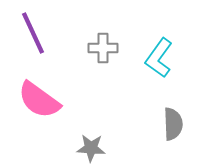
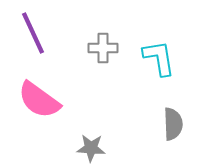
cyan L-shape: rotated 135 degrees clockwise
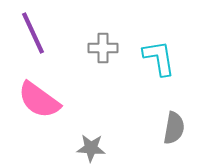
gray semicircle: moved 1 px right, 4 px down; rotated 12 degrees clockwise
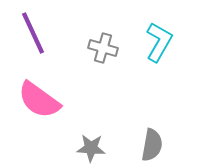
gray cross: rotated 16 degrees clockwise
cyan L-shape: moved 16 px up; rotated 39 degrees clockwise
gray semicircle: moved 22 px left, 17 px down
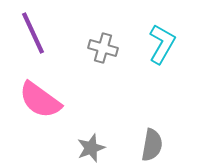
cyan L-shape: moved 3 px right, 2 px down
pink semicircle: moved 1 px right
gray star: rotated 24 degrees counterclockwise
